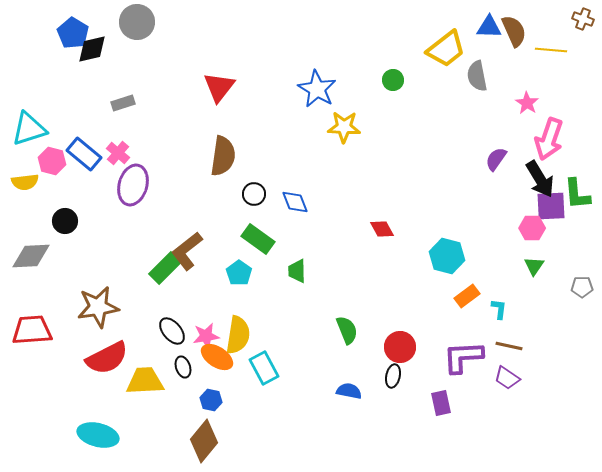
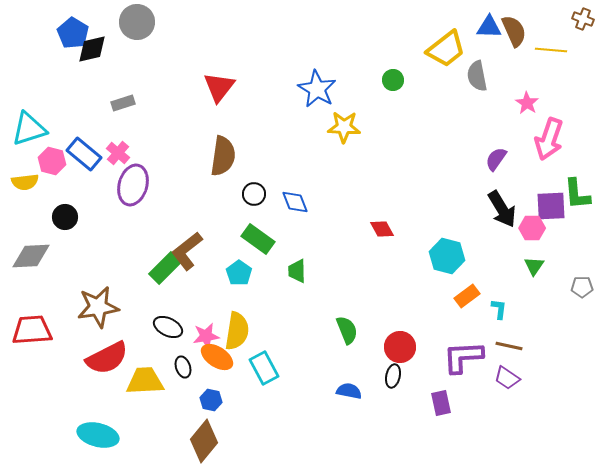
black arrow at (540, 179): moved 38 px left, 30 px down
black circle at (65, 221): moved 4 px up
black ellipse at (172, 331): moved 4 px left, 4 px up; rotated 24 degrees counterclockwise
yellow semicircle at (238, 335): moved 1 px left, 4 px up
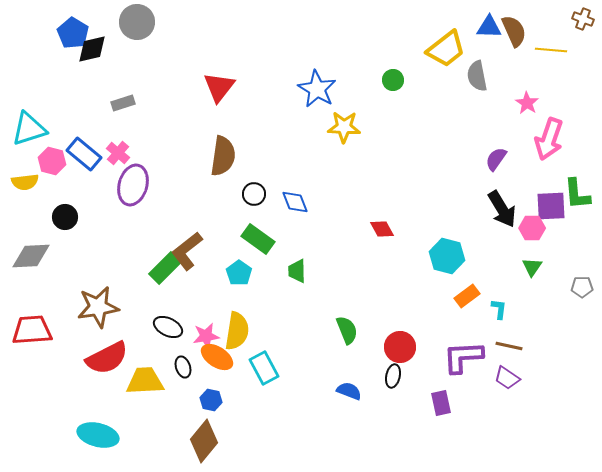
green triangle at (534, 266): moved 2 px left, 1 px down
blue semicircle at (349, 391): rotated 10 degrees clockwise
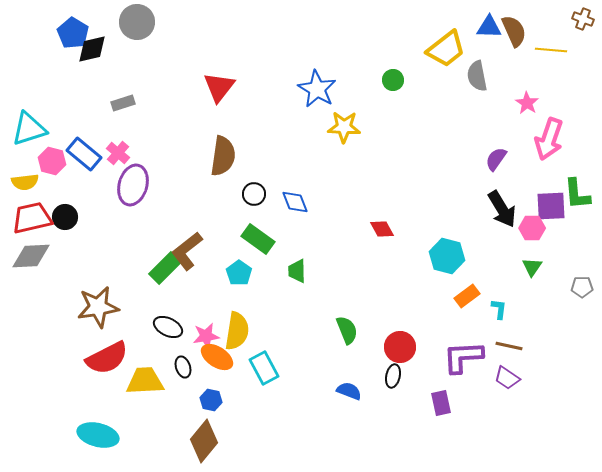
red trapezoid at (32, 330): moved 112 px up; rotated 9 degrees counterclockwise
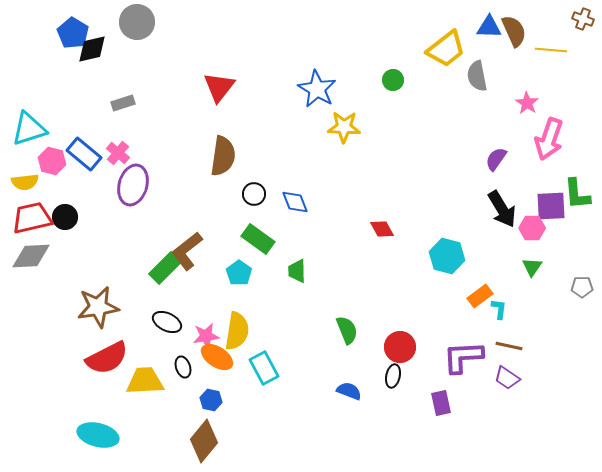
orange rectangle at (467, 296): moved 13 px right
black ellipse at (168, 327): moved 1 px left, 5 px up
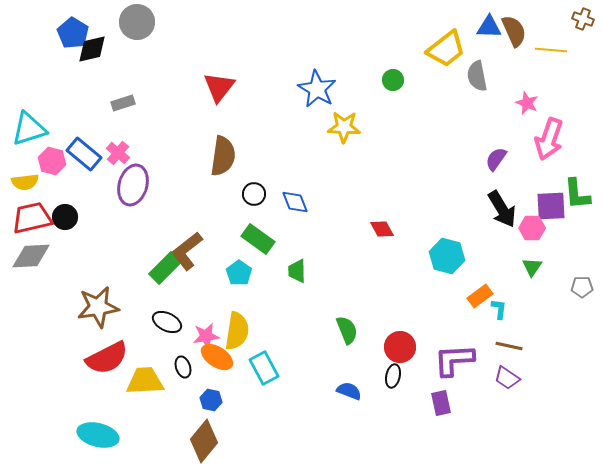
pink star at (527, 103): rotated 10 degrees counterclockwise
purple L-shape at (463, 357): moved 9 px left, 3 px down
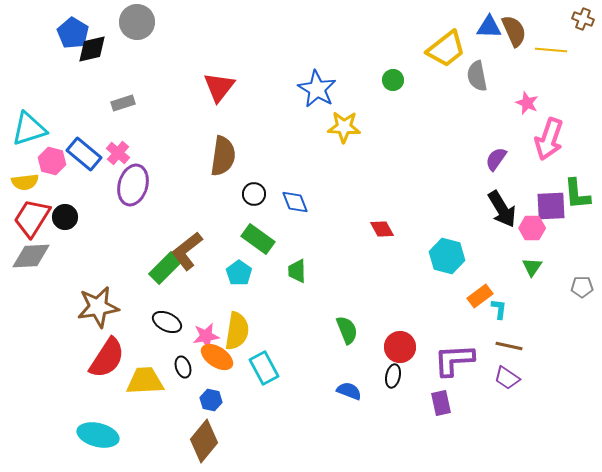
red trapezoid at (32, 218): rotated 45 degrees counterclockwise
red semicircle at (107, 358): rotated 30 degrees counterclockwise
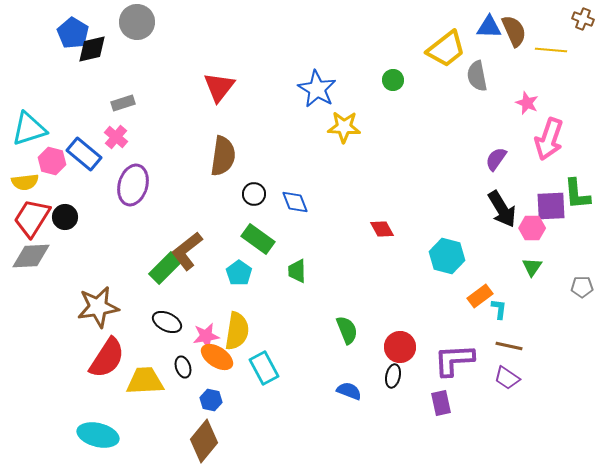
pink cross at (118, 153): moved 2 px left, 16 px up
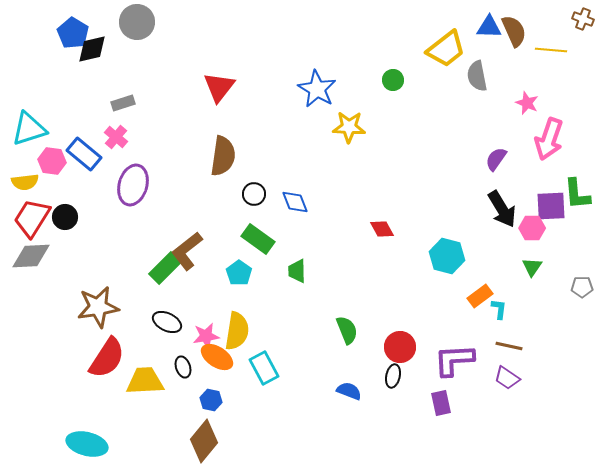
yellow star at (344, 127): moved 5 px right
pink hexagon at (52, 161): rotated 8 degrees counterclockwise
cyan ellipse at (98, 435): moved 11 px left, 9 px down
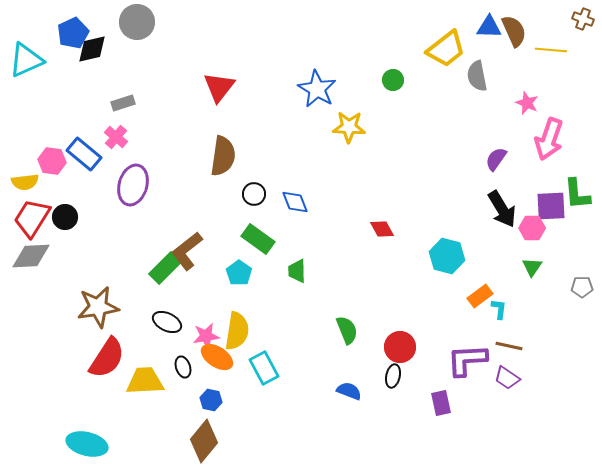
blue pentagon at (73, 33): rotated 16 degrees clockwise
cyan triangle at (29, 129): moved 3 px left, 69 px up; rotated 6 degrees counterclockwise
purple L-shape at (454, 360): moved 13 px right
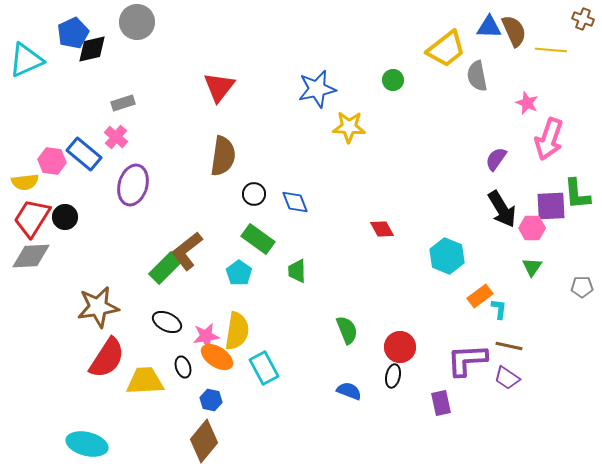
blue star at (317, 89): rotated 30 degrees clockwise
cyan hexagon at (447, 256): rotated 8 degrees clockwise
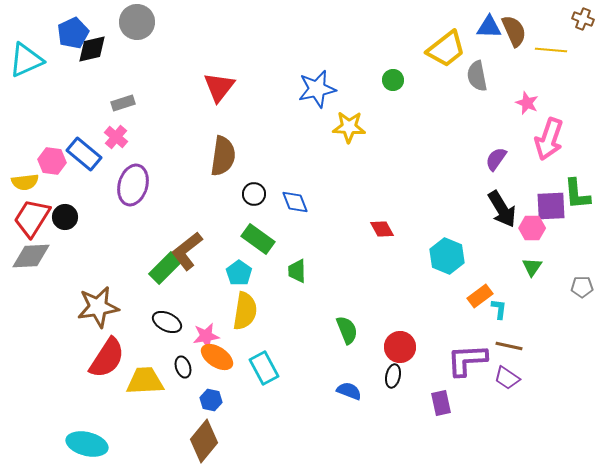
yellow semicircle at (237, 331): moved 8 px right, 20 px up
